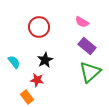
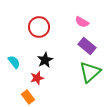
red star: moved 2 px up; rotated 24 degrees counterclockwise
orange rectangle: moved 1 px right
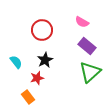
red circle: moved 3 px right, 3 px down
cyan semicircle: moved 2 px right
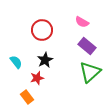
orange rectangle: moved 1 px left
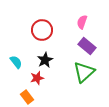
pink semicircle: rotated 80 degrees clockwise
green triangle: moved 6 px left
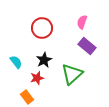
red circle: moved 2 px up
black star: moved 1 px left
green triangle: moved 12 px left, 2 px down
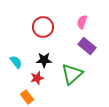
red circle: moved 1 px right, 1 px up
black star: rotated 28 degrees clockwise
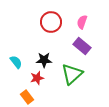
red circle: moved 8 px right, 5 px up
purple rectangle: moved 5 px left
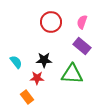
green triangle: rotated 45 degrees clockwise
red star: rotated 16 degrees clockwise
